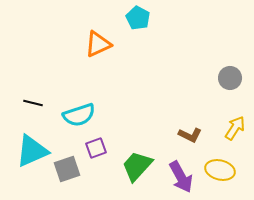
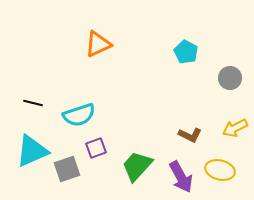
cyan pentagon: moved 48 px right, 34 px down
yellow arrow: rotated 150 degrees counterclockwise
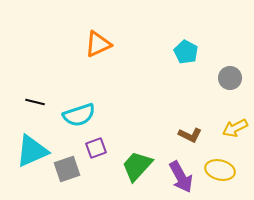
black line: moved 2 px right, 1 px up
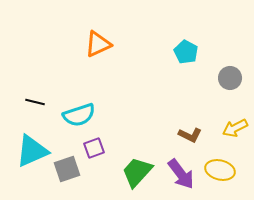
purple square: moved 2 px left
green trapezoid: moved 6 px down
purple arrow: moved 3 px up; rotated 8 degrees counterclockwise
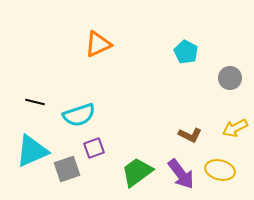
green trapezoid: rotated 12 degrees clockwise
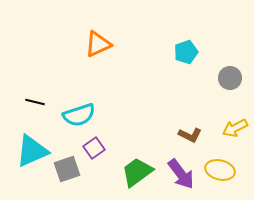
cyan pentagon: rotated 25 degrees clockwise
purple square: rotated 15 degrees counterclockwise
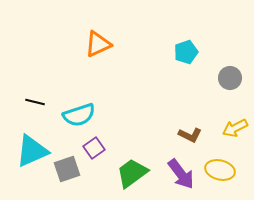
green trapezoid: moved 5 px left, 1 px down
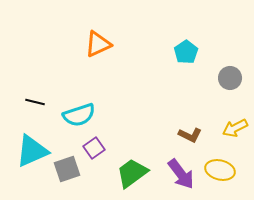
cyan pentagon: rotated 15 degrees counterclockwise
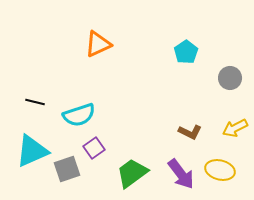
brown L-shape: moved 3 px up
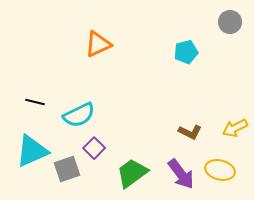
cyan pentagon: rotated 20 degrees clockwise
gray circle: moved 56 px up
cyan semicircle: rotated 8 degrees counterclockwise
purple square: rotated 10 degrees counterclockwise
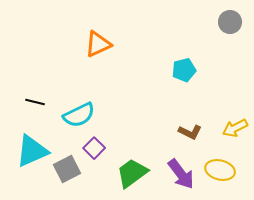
cyan pentagon: moved 2 px left, 18 px down
gray square: rotated 8 degrees counterclockwise
